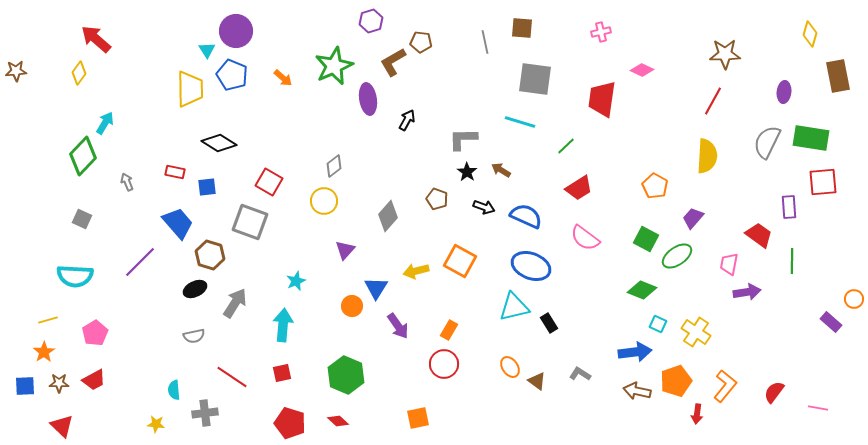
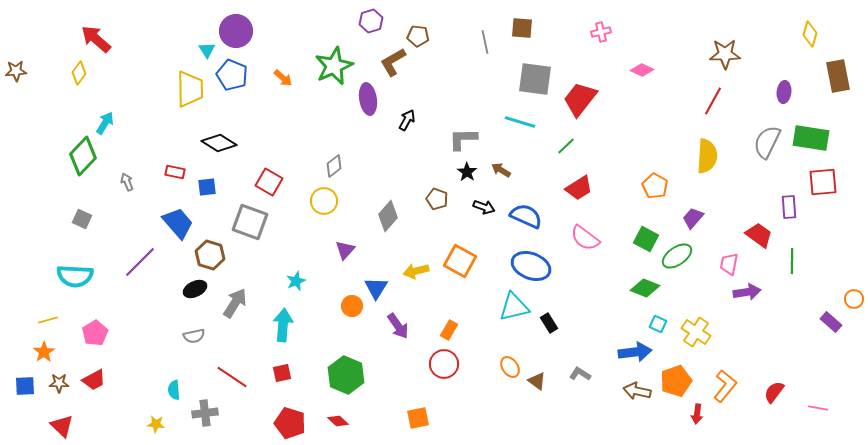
brown pentagon at (421, 42): moved 3 px left, 6 px up
red trapezoid at (602, 99): moved 22 px left; rotated 30 degrees clockwise
green diamond at (642, 290): moved 3 px right, 2 px up
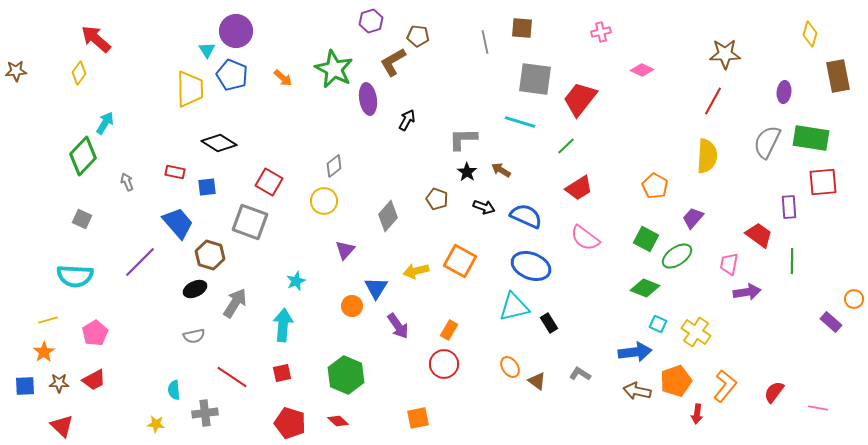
green star at (334, 66): moved 3 px down; rotated 21 degrees counterclockwise
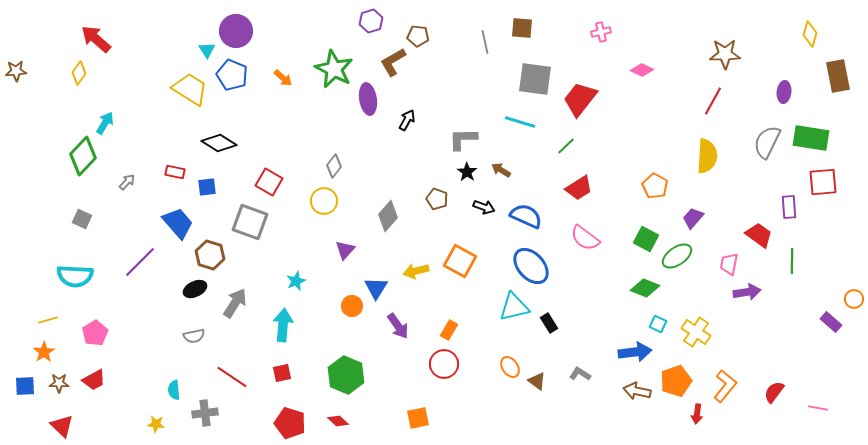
yellow trapezoid at (190, 89): rotated 57 degrees counterclockwise
gray diamond at (334, 166): rotated 15 degrees counterclockwise
gray arrow at (127, 182): rotated 66 degrees clockwise
blue ellipse at (531, 266): rotated 27 degrees clockwise
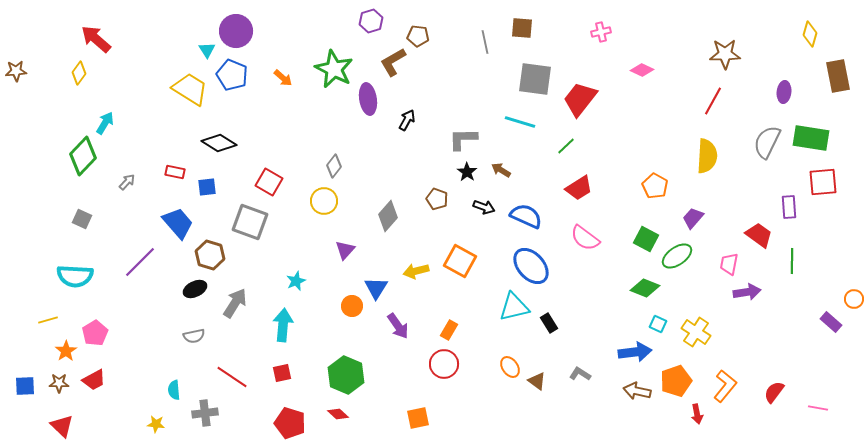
orange star at (44, 352): moved 22 px right, 1 px up
red arrow at (697, 414): rotated 18 degrees counterclockwise
red diamond at (338, 421): moved 7 px up
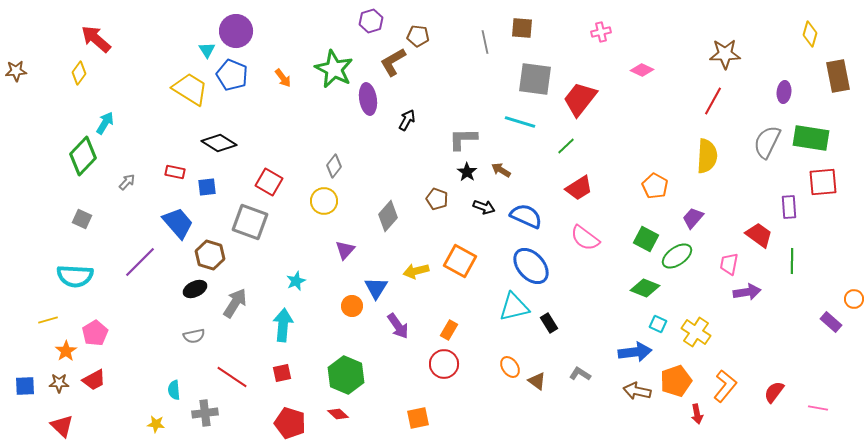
orange arrow at (283, 78): rotated 12 degrees clockwise
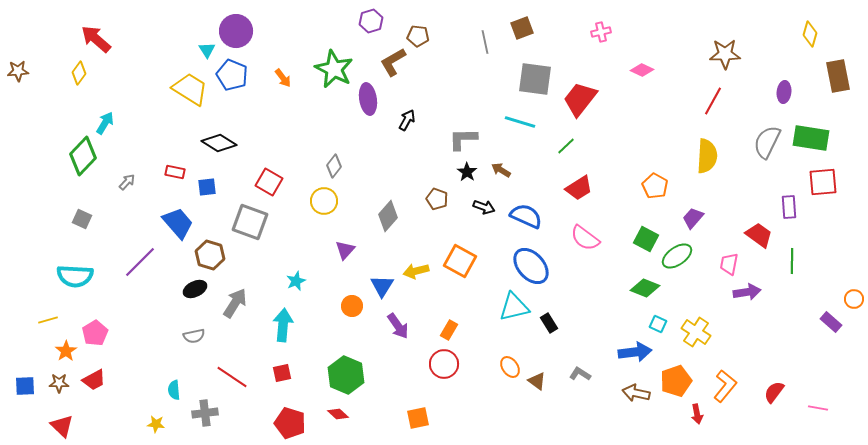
brown square at (522, 28): rotated 25 degrees counterclockwise
brown star at (16, 71): moved 2 px right
blue triangle at (376, 288): moved 6 px right, 2 px up
brown arrow at (637, 391): moved 1 px left, 2 px down
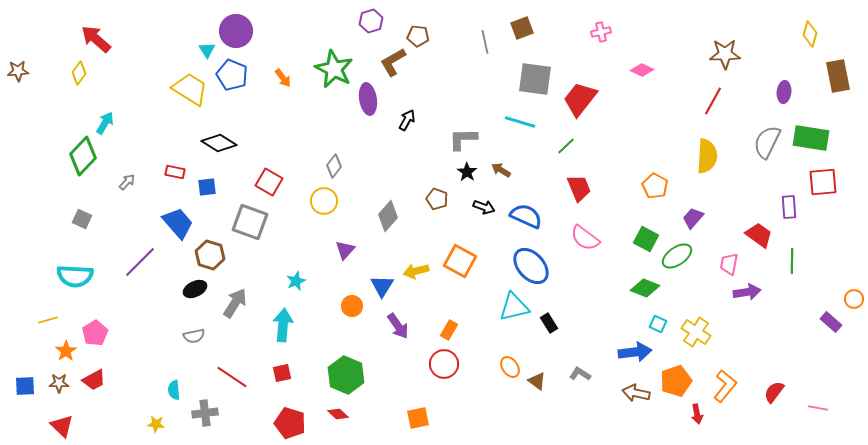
red trapezoid at (579, 188): rotated 80 degrees counterclockwise
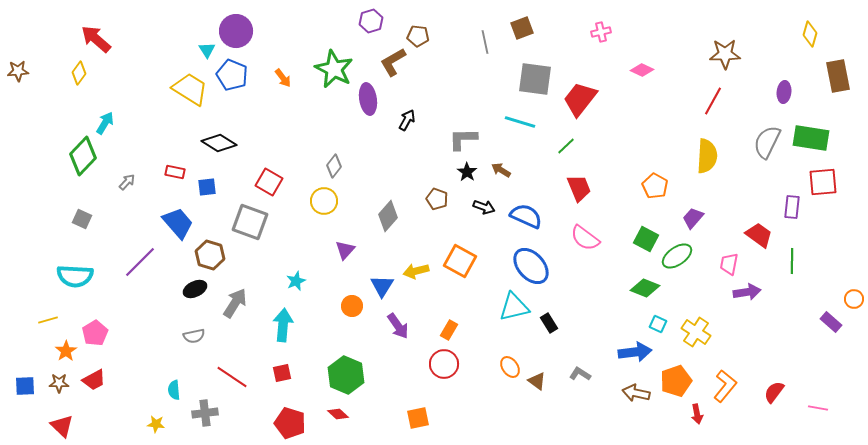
purple rectangle at (789, 207): moved 3 px right; rotated 10 degrees clockwise
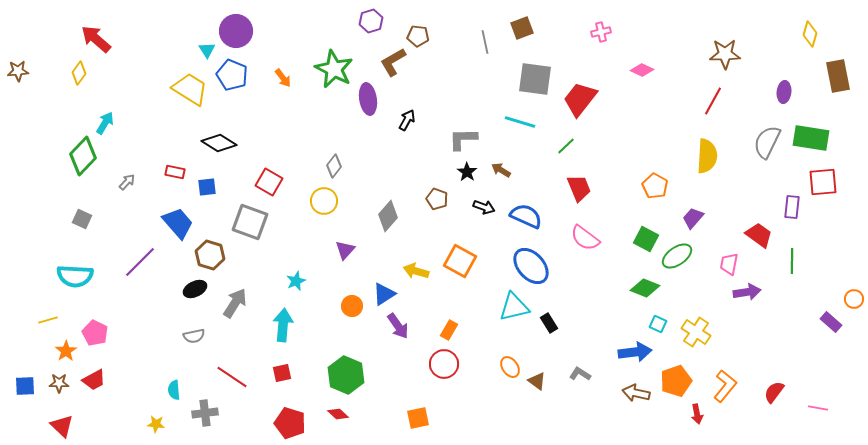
yellow arrow at (416, 271): rotated 30 degrees clockwise
blue triangle at (382, 286): moved 2 px right, 8 px down; rotated 25 degrees clockwise
pink pentagon at (95, 333): rotated 15 degrees counterclockwise
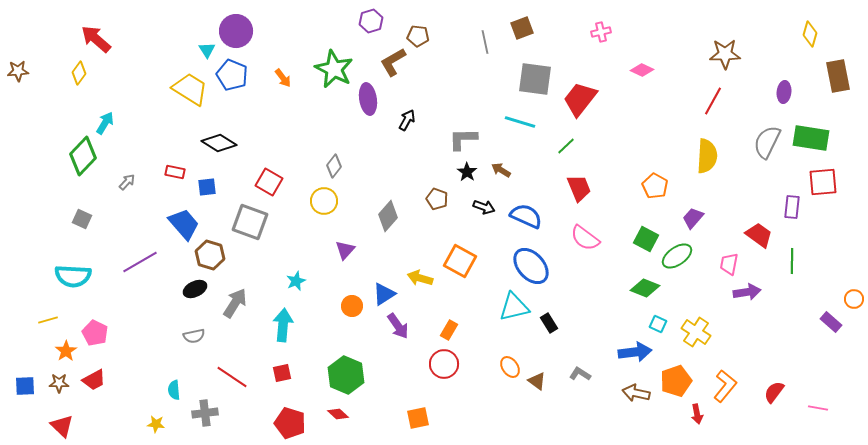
blue trapezoid at (178, 223): moved 6 px right, 1 px down
purple line at (140, 262): rotated 15 degrees clockwise
yellow arrow at (416, 271): moved 4 px right, 7 px down
cyan semicircle at (75, 276): moved 2 px left
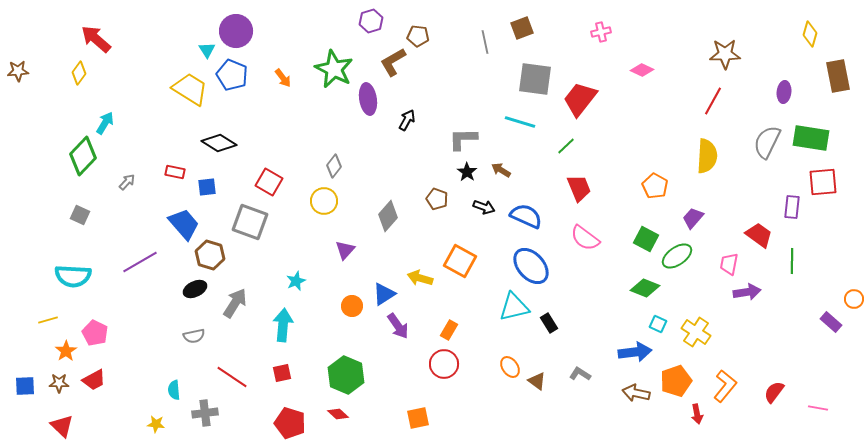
gray square at (82, 219): moved 2 px left, 4 px up
